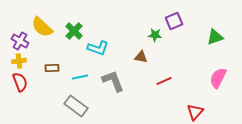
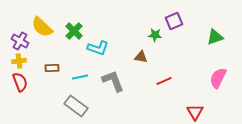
red triangle: rotated 12 degrees counterclockwise
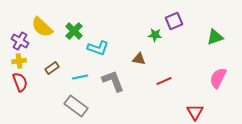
brown triangle: moved 2 px left, 2 px down
brown rectangle: rotated 32 degrees counterclockwise
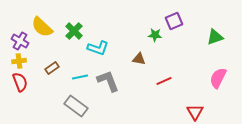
gray L-shape: moved 5 px left
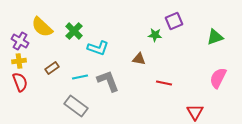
red line: moved 2 px down; rotated 35 degrees clockwise
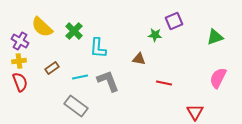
cyan L-shape: rotated 75 degrees clockwise
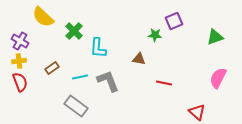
yellow semicircle: moved 1 px right, 10 px up
red triangle: moved 2 px right; rotated 18 degrees counterclockwise
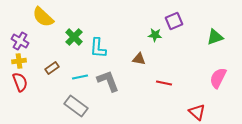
green cross: moved 6 px down
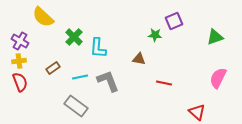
brown rectangle: moved 1 px right
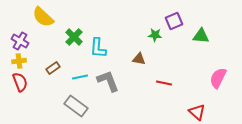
green triangle: moved 14 px left, 1 px up; rotated 24 degrees clockwise
